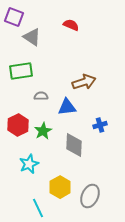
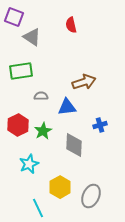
red semicircle: rotated 126 degrees counterclockwise
gray ellipse: moved 1 px right
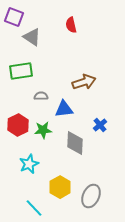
blue triangle: moved 3 px left, 2 px down
blue cross: rotated 24 degrees counterclockwise
green star: moved 1 px up; rotated 24 degrees clockwise
gray diamond: moved 1 px right, 2 px up
cyan line: moved 4 px left; rotated 18 degrees counterclockwise
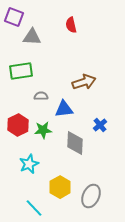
gray triangle: rotated 30 degrees counterclockwise
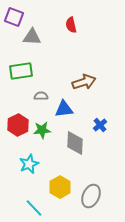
green star: moved 1 px left
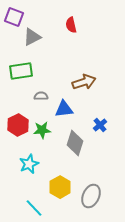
gray triangle: rotated 30 degrees counterclockwise
gray diamond: rotated 15 degrees clockwise
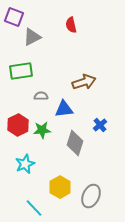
cyan star: moved 4 px left
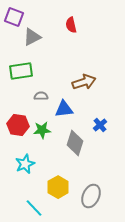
red hexagon: rotated 25 degrees counterclockwise
yellow hexagon: moved 2 px left
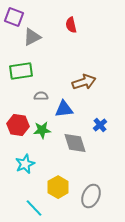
gray diamond: rotated 35 degrees counterclockwise
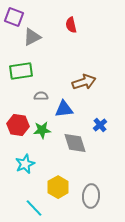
gray ellipse: rotated 20 degrees counterclockwise
